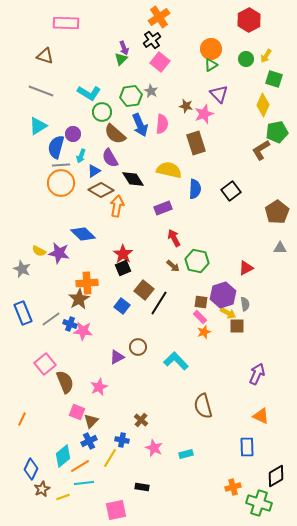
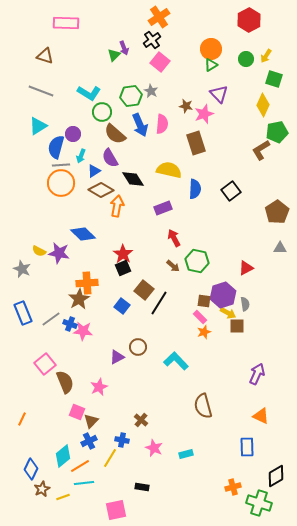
green triangle at (121, 59): moved 7 px left, 4 px up
brown square at (201, 302): moved 3 px right, 1 px up
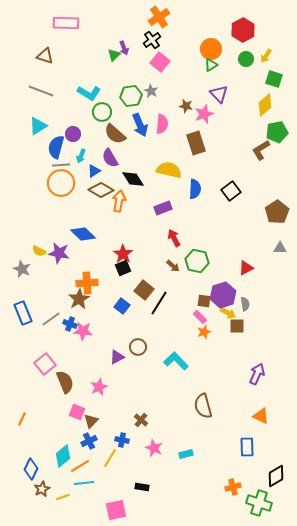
red hexagon at (249, 20): moved 6 px left, 10 px down
yellow diamond at (263, 105): moved 2 px right; rotated 25 degrees clockwise
orange arrow at (117, 206): moved 2 px right, 5 px up
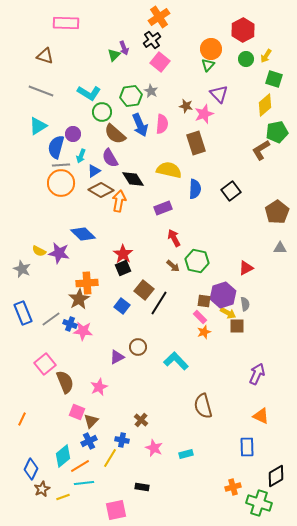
green triangle at (211, 65): moved 3 px left; rotated 16 degrees counterclockwise
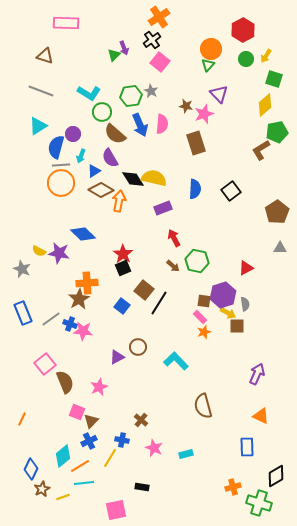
yellow semicircle at (169, 170): moved 15 px left, 8 px down
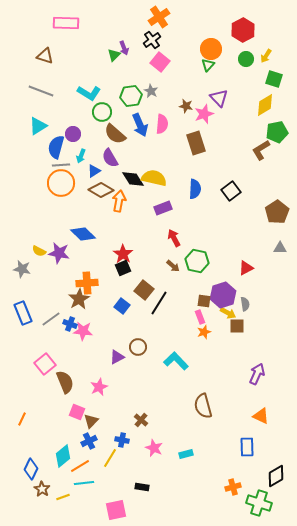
purple triangle at (219, 94): moved 4 px down
yellow diamond at (265, 105): rotated 10 degrees clockwise
gray star at (22, 269): rotated 12 degrees counterclockwise
pink rectangle at (200, 317): rotated 24 degrees clockwise
brown star at (42, 489): rotated 14 degrees counterclockwise
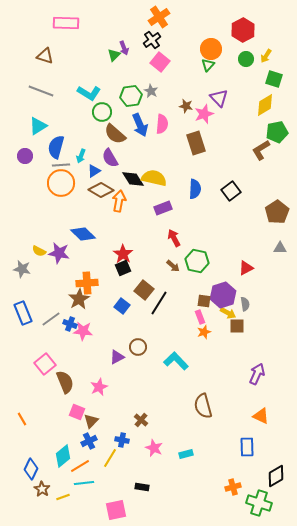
purple circle at (73, 134): moved 48 px left, 22 px down
orange line at (22, 419): rotated 56 degrees counterclockwise
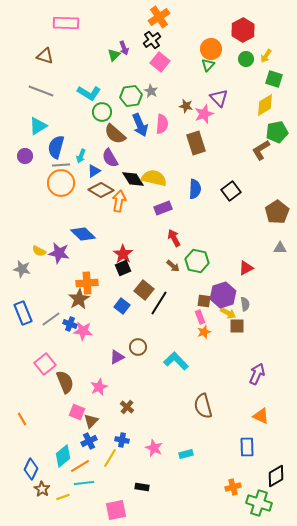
brown cross at (141, 420): moved 14 px left, 13 px up
